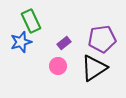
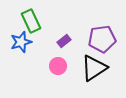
purple rectangle: moved 2 px up
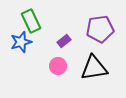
purple pentagon: moved 2 px left, 10 px up
black triangle: rotated 24 degrees clockwise
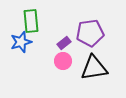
green rectangle: rotated 20 degrees clockwise
purple pentagon: moved 10 px left, 4 px down
purple rectangle: moved 2 px down
pink circle: moved 5 px right, 5 px up
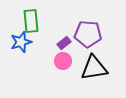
purple pentagon: moved 2 px left, 1 px down; rotated 12 degrees clockwise
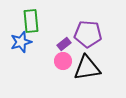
purple rectangle: moved 1 px down
black triangle: moved 7 px left
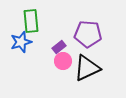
purple rectangle: moved 5 px left, 3 px down
black triangle: rotated 16 degrees counterclockwise
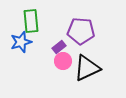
purple pentagon: moved 7 px left, 3 px up
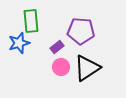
blue star: moved 2 px left, 1 px down
purple rectangle: moved 2 px left
pink circle: moved 2 px left, 6 px down
black triangle: rotated 8 degrees counterclockwise
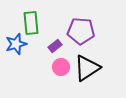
green rectangle: moved 2 px down
blue star: moved 3 px left, 1 px down
purple rectangle: moved 2 px left, 1 px up
